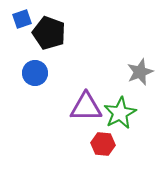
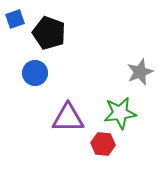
blue square: moved 7 px left
purple triangle: moved 18 px left, 11 px down
green star: rotated 20 degrees clockwise
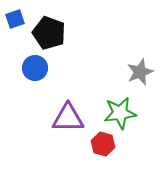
blue circle: moved 5 px up
red hexagon: rotated 10 degrees clockwise
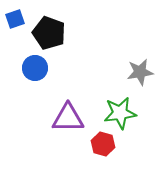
gray star: rotated 12 degrees clockwise
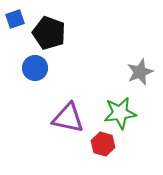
gray star: rotated 12 degrees counterclockwise
purple triangle: rotated 12 degrees clockwise
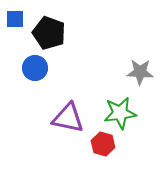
blue square: rotated 18 degrees clockwise
gray star: rotated 24 degrees clockwise
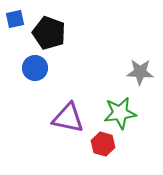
blue square: rotated 12 degrees counterclockwise
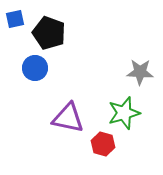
green star: moved 4 px right; rotated 8 degrees counterclockwise
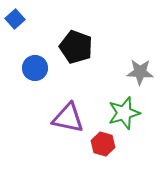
blue square: rotated 30 degrees counterclockwise
black pentagon: moved 27 px right, 14 px down
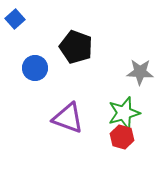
purple triangle: rotated 8 degrees clockwise
red hexagon: moved 19 px right, 7 px up
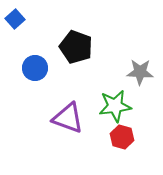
green star: moved 9 px left, 7 px up; rotated 8 degrees clockwise
